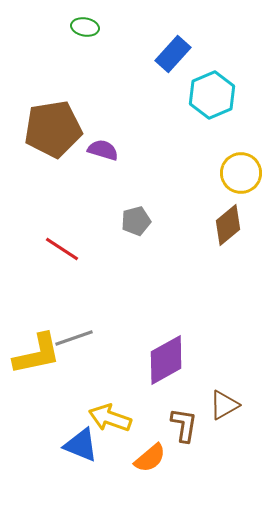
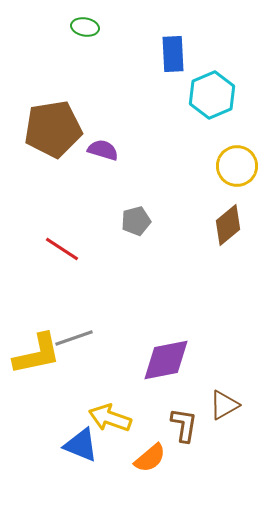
blue rectangle: rotated 45 degrees counterclockwise
yellow circle: moved 4 px left, 7 px up
purple diamond: rotated 18 degrees clockwise
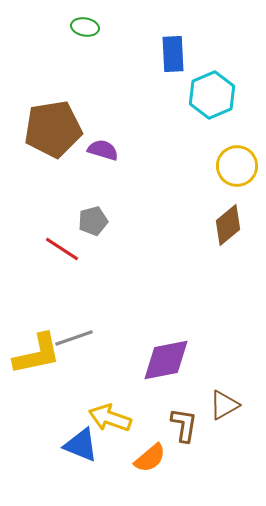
gray pentagon: moved 43 px left
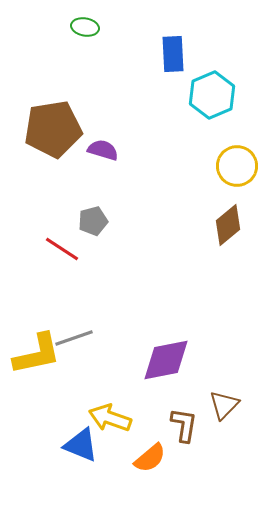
brown triangle: rotated 16 degrees counterclockwise
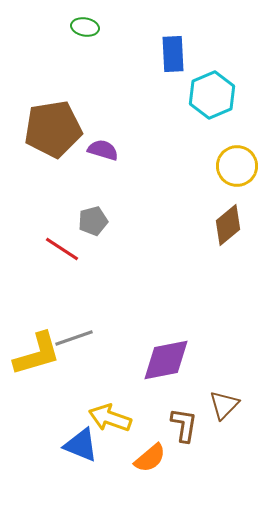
yellow L-shape: rotated 4 degrees counterclockwise
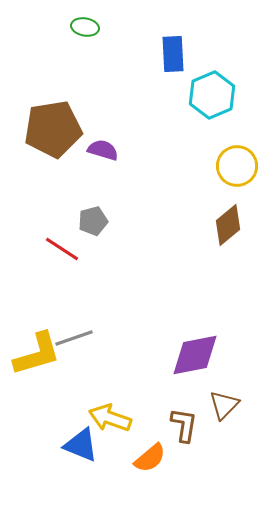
purple diamond: moved 29 px right, 5 px up
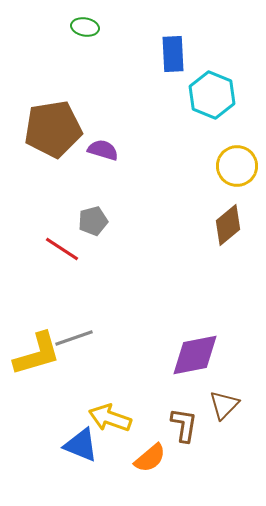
cyan hexagon: rotated 15 degrees counterclockwise
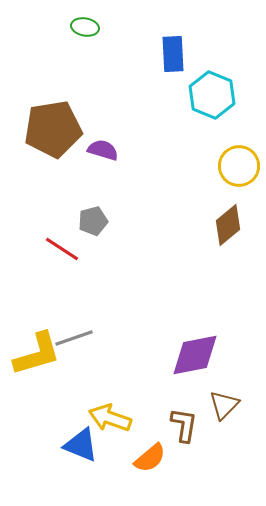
yellow circle: moved 2 px right
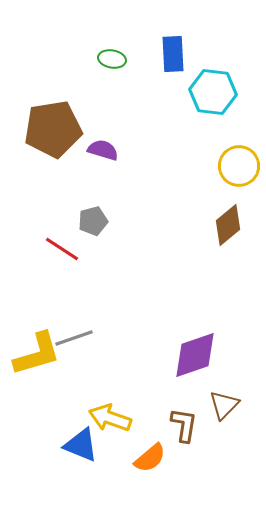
green ellipse: moved 27 px right, 32 px down
cyan hexagon: moved 1 px right, 3 px up; rotated 15 degrees counterclockwise
purple diamond: rotated 8 degrees counterclockwise
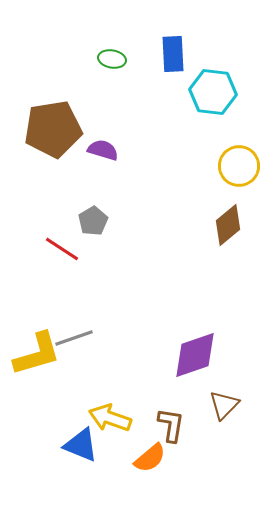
gray pentagon: rotated 16 degrees counterclockwise
brown L-shape: moved 13 px left
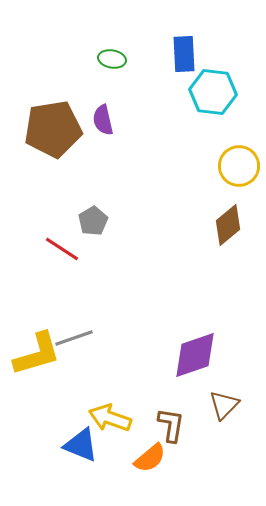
blue rectangle: moved 11 px right
purple semicircle: moved 30 px up; rotated 120 degrees counterclockwise
